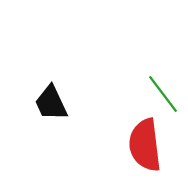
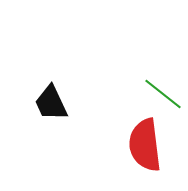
green line: rotated 15 degrees counterclockwise
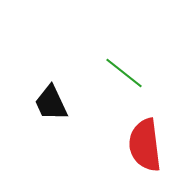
green line: moved 39 px left, 21 px up
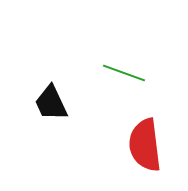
green line: rotated 18 degrees counterclockwise
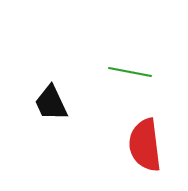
green line: moved 6 px right, 1 px up; rotated 9 degrees counterclockwise
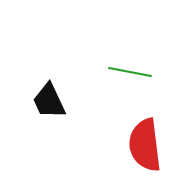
black trapezoid: moved 2 px left, 2 px up
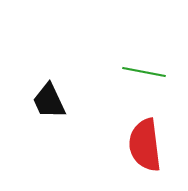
green line: moved 14 px right
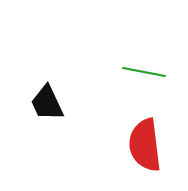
black trapezoid: moved 2 px left, 2 px down
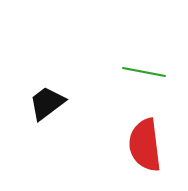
black trapezoid: rotated 78 degrees clockwise
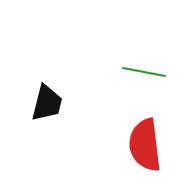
black trapezoid: rotated 141 degrees clockwise
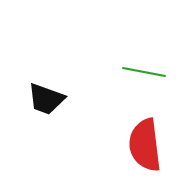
black trapezoid: moved 1 px left, 4 px up; rotated 96 degrees clockwise
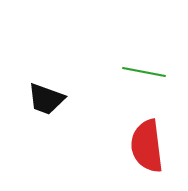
red semicircle: moved 2 px right, 1 px down
